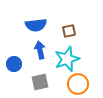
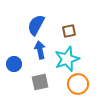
blue semicircle: rotated 125 degrees clockwise
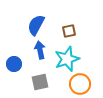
orange circle: moved 2 px right
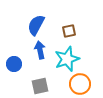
gray square: moved 4 px down
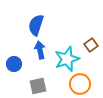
blue semicircle: rotated 10 degrees counterclockwise
brown square: moved 22 px right, 14 px down; rotated 24 degrees counterclockwise
gray square: moved 2 px left
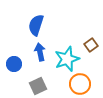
blue arrow: moved 2 px down
gray square: rotated 12 degrees counterclockwise
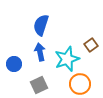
blue semicircle: moved 5 px right
gray square: moved 1 px right, 1 px up
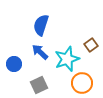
blue arrow: rotated 36 degrees counterclockwise
orange circle: moved 2 px right, 1 px up
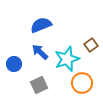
blue semicircle: rotated 50 degrees clockwise
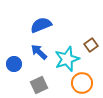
blue arrow: moved 1 px left
